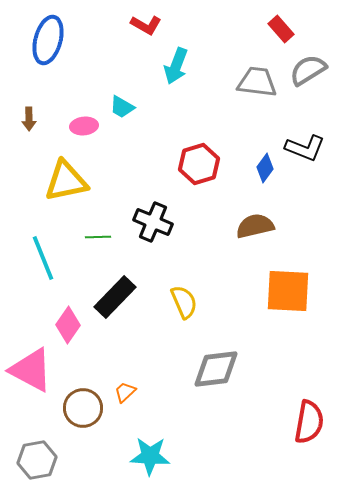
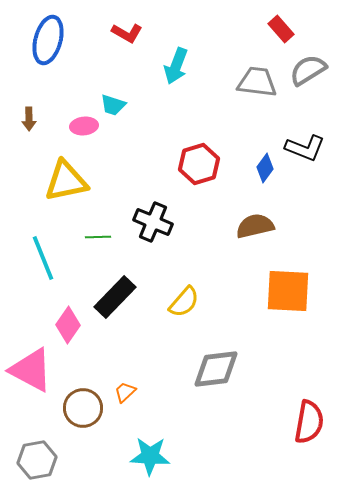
red L-shape: moved 19 px left, 8 px down
cyan trapezoid: moved 9 px left, 2 px up; rotated 12 degrees counterclockwise
yellow semicircle: rotated 64 degrees clockwise
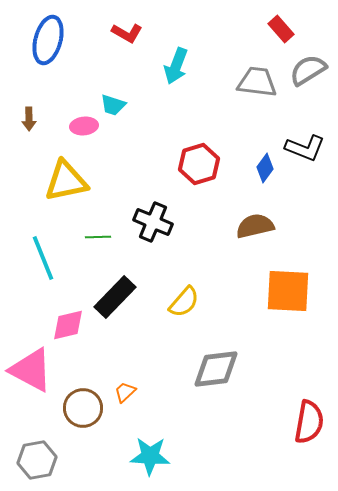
pink diamond: rotated 42 degrees clockwise
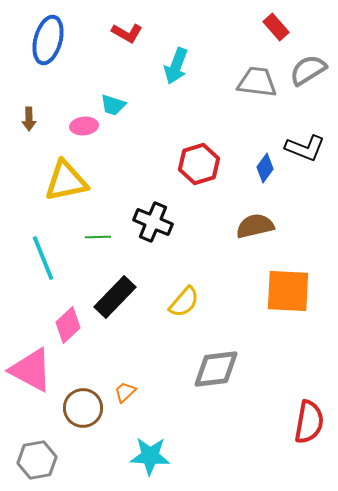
red rectangle: moved 5 px left, 2 px up
pink diamond: rotated 30 degrees counterclockwise
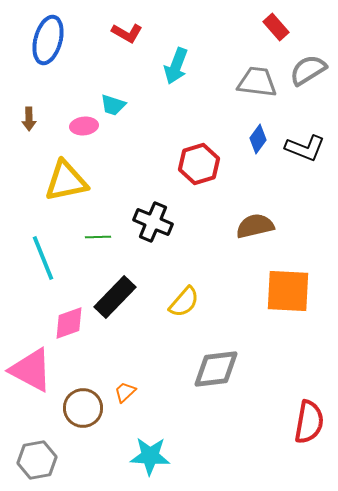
blue diamond: moved 7 px left, 29 px up
pink diamond: moved 1 px right, 2 px up; rotated 24 degrees clockwise
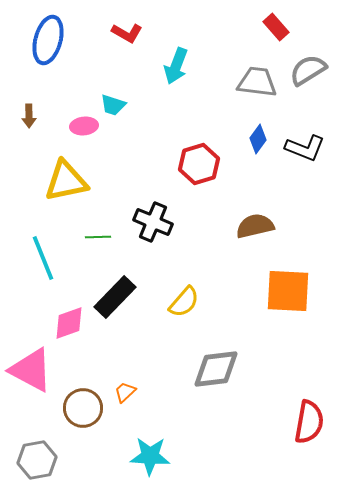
brown arrow: moved 3 px up
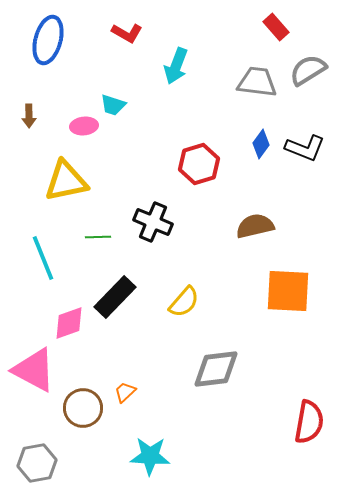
blue diamond: moved 3 px right, 5 px down
pink triangle: moved 3 px right
gray hexagon: moved 3 px down
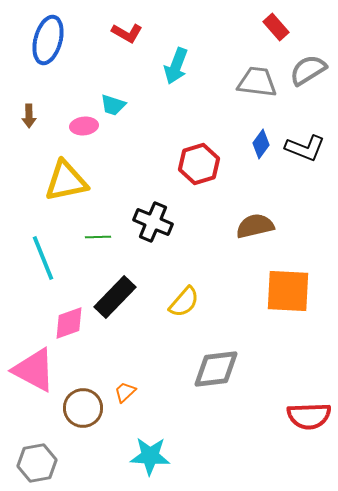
red semicircle: moved 6 px up; rotated 78 degrees clockwise
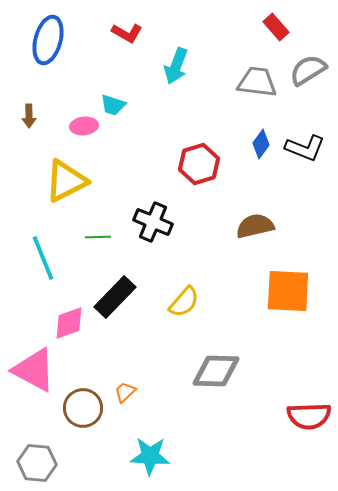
yellow triangle: rotated 15 degrees counterclockwise
gray diamond: moved 2 px down; rotated 9 degrees clockwise
gray hexagon: rotated 15 degrees clockwise
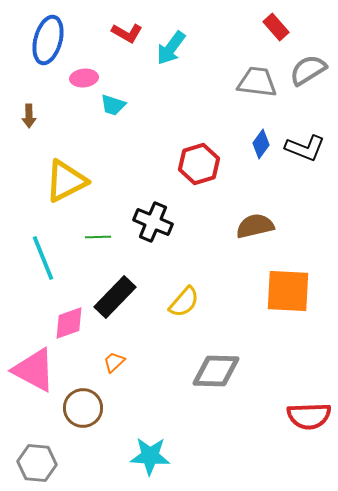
cyan arrow: moved 5 px left, 18 px up; rotated 15 degrees clockwise
pink ellipse: moved 48 px up
orange trapezoid: moved 11 px left, 30 px up
